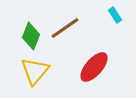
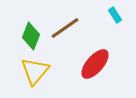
red ellipse: moved 1 px right, 3 px up
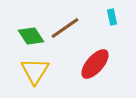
cyan rectangle: moved 3 px left, 2 px down; rotated 21 degrees clockwise
green diamond: rotated 56 degrees counterclockwise
yellow triangle: rotated 8 degrees counterclockwise
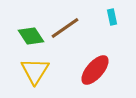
red ellipse: moved 6 px down
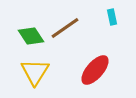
yellow triangle: moved 1 px down
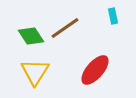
cyan rectangle: moved 1 px right, 1 px up
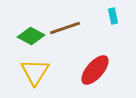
brown line: rotated 16 degrees clockwise
green diamond: rotated 28 degrees counterclockwise
